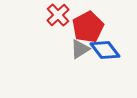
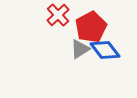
red pentagon: moved 3 px right
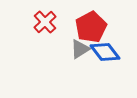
red cross: moved 13 px left, 7 px down
blue diamond: moved 2 px down
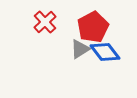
red pentagon: moved 2 px right
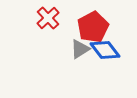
red cross: moved 3 px right, 4 px up
blue diamond: moved 2 px up
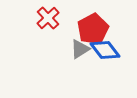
red pentagon: moved 2 px down
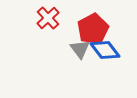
gray triangle: rotated 35 degrees counterclockwise
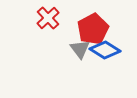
blue diamond: rotated 20 degrees counterclockwise
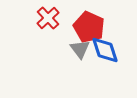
red pentagon: moved 4 px left, 2 px up; rotated 20 degrees counterclockwise
blue diamond: rotated 40 degrees clockwise
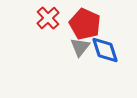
red pentagon: moved 4 px left, 3 px up
gray triangle: moved 2 px up; rotated 15 degrees clockwise
